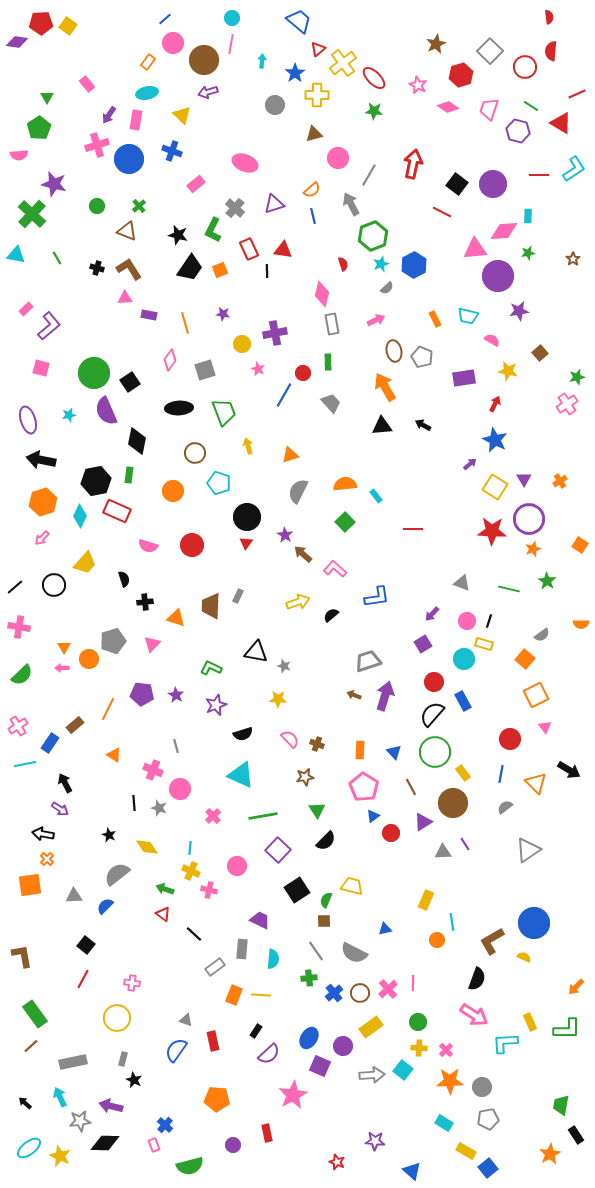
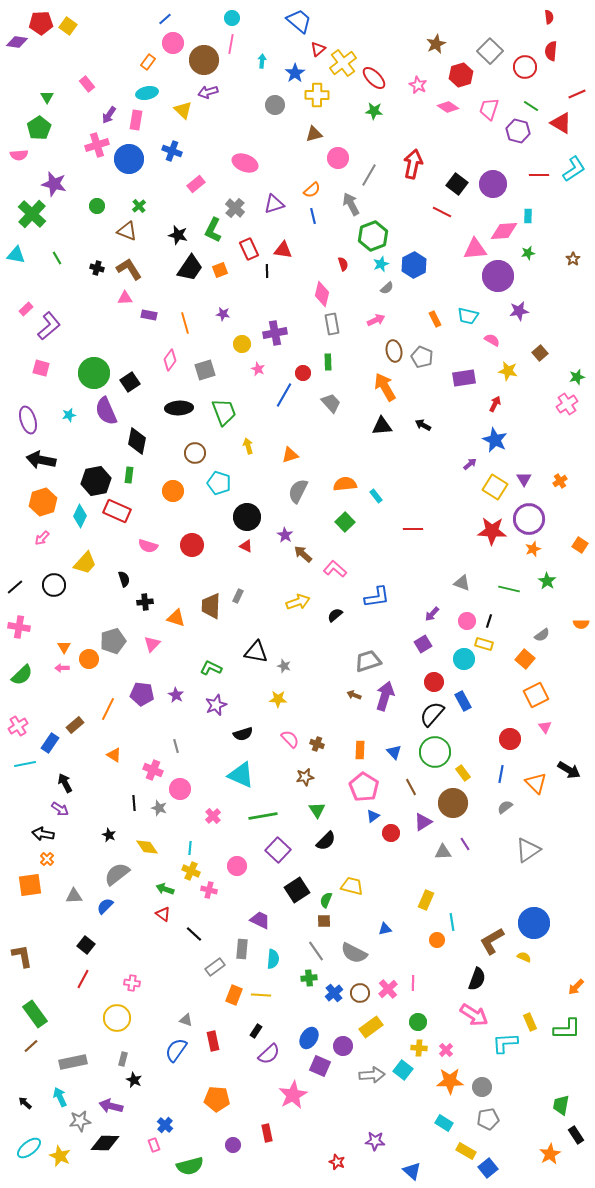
yellow triangle at (182, 115): moved 1 px right, 5 px up
red triangle at (246, 543): moved 3 px down; rotated 40 degrees counterclockwise
black semicircle at (331, 615): moved 4 px right
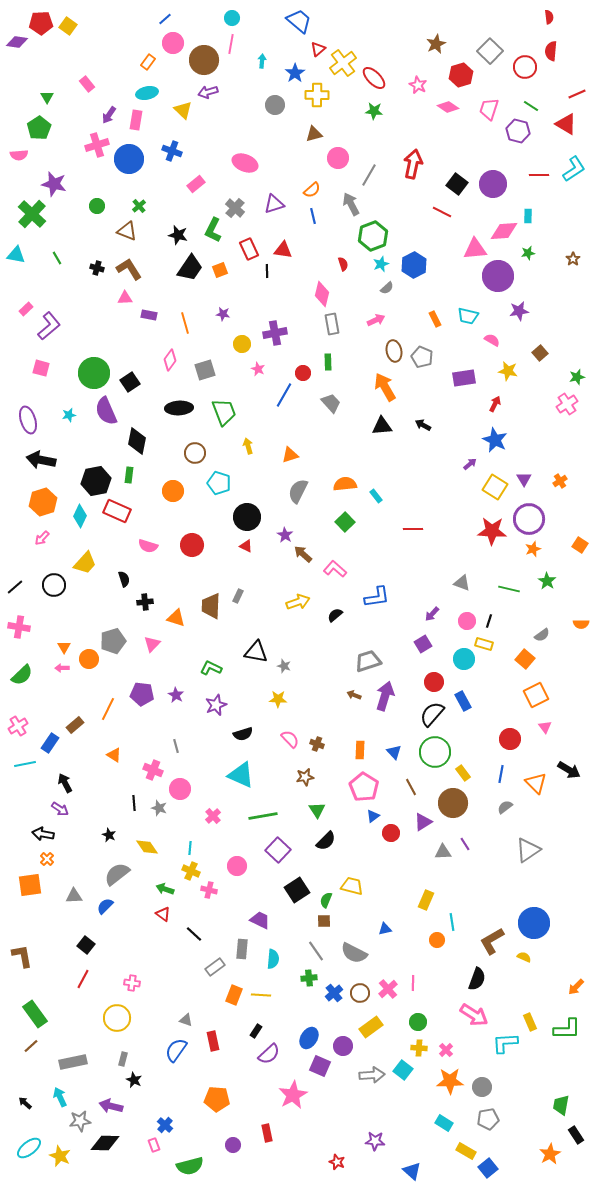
red triangle at (561, 123): moved 5 px right, 1 px down
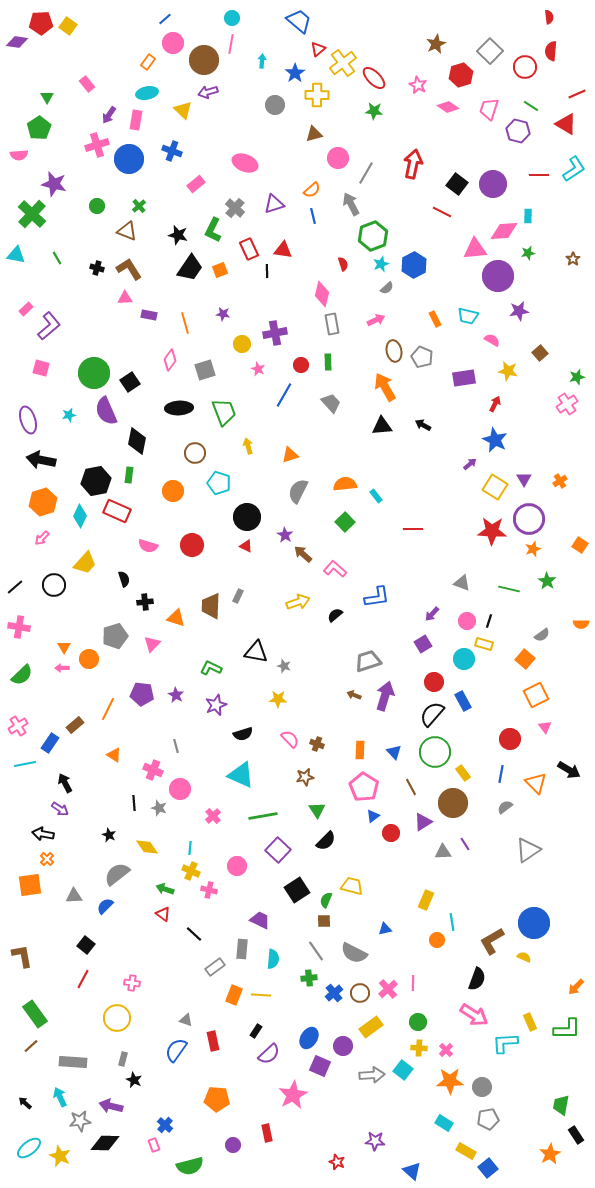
gray line at (369, 175): moved 3 px left, 2 px up
red circle at (303, 373): moved 2 px left, 8 px up
gray pentagon at (113, 641): moved 2 px right, 5 px up
gray rectangle at (73, 1062): rotated 16 degrees clockwise
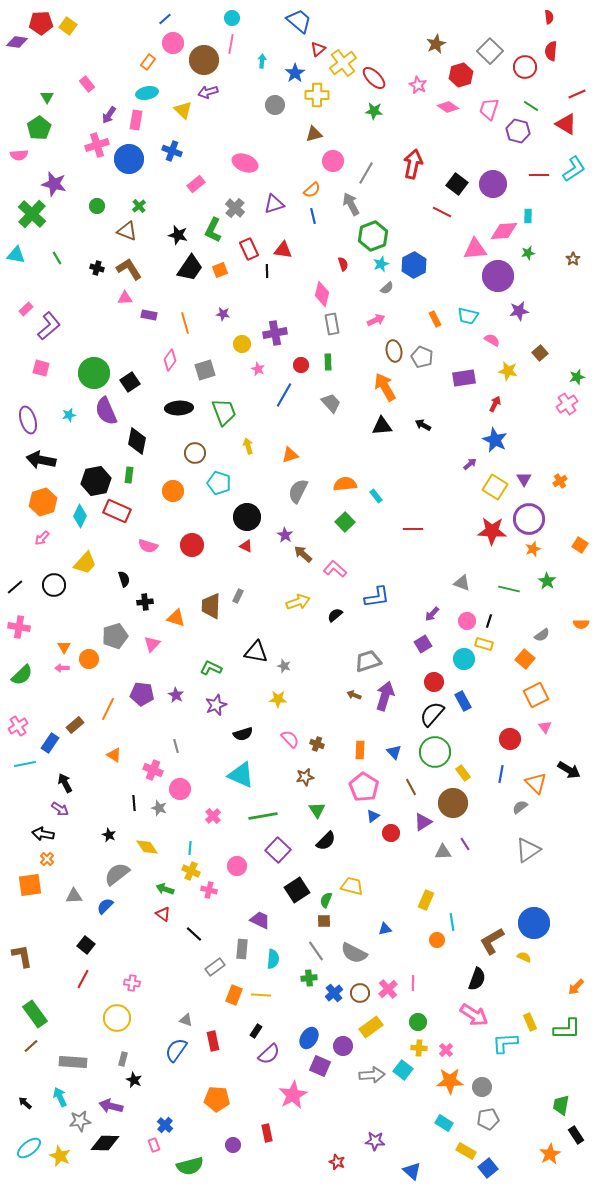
pink circle at (338, 158): moved 5 px left, 3 px down
gray semicircle at (505, 807): moved 15 px right
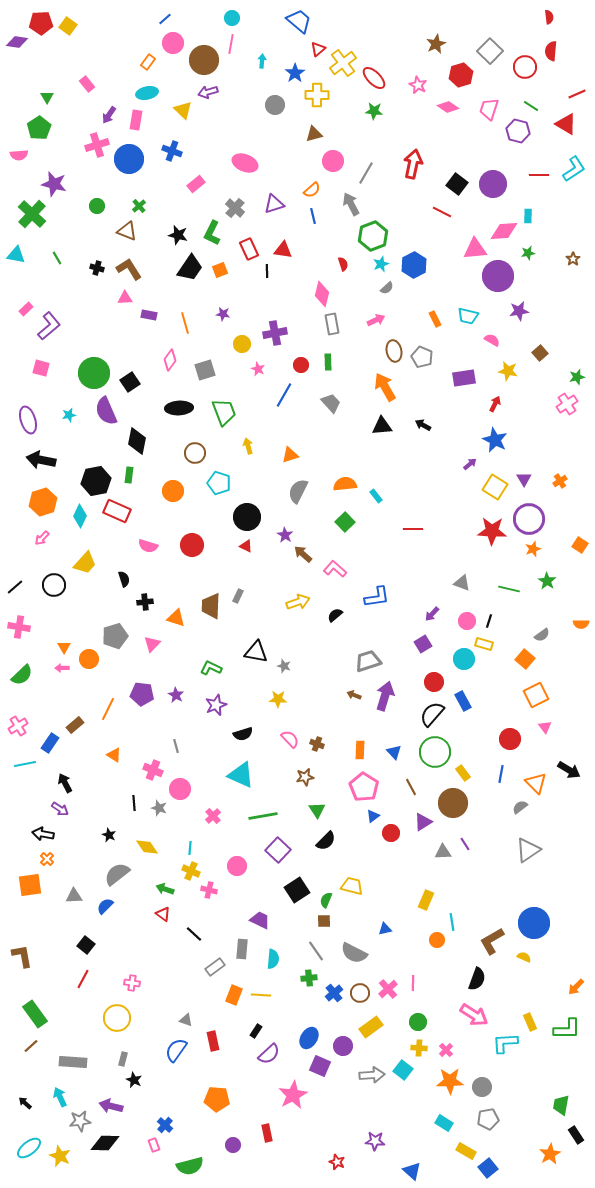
green L-shape at (213, 230): moved 1 px left, 3 px down
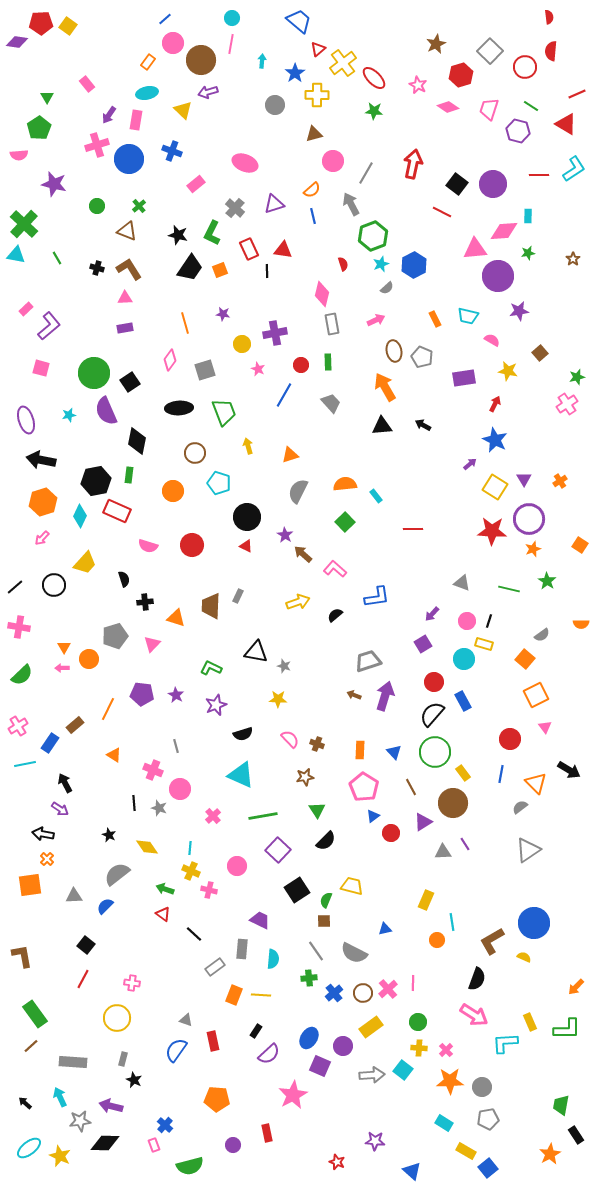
brown circle at (204, 60): moved 3 px left
green cross at (32, 214): moved 8 px left, 10 px down
purple rectangle at (149, 315): moved 24 px left, 13 px down; rotated 21 degrees counterclockwise
purple ellipse at (28, 420): moved 2 px left
brown circle at (360, 993): moved 3 px right
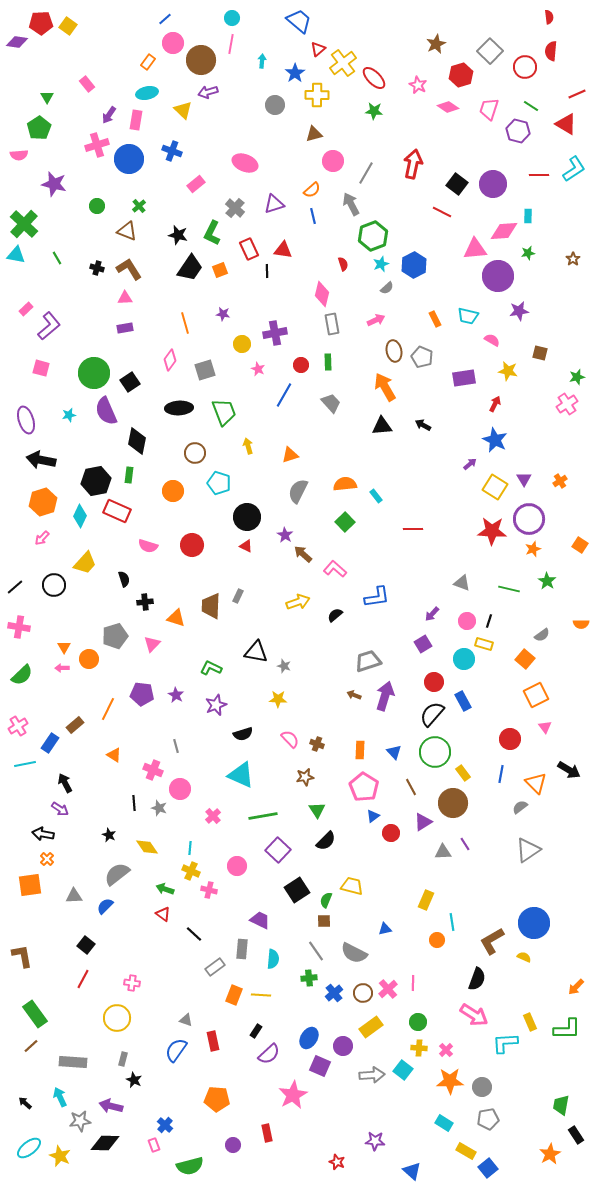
brown square at (540, 353): rotated 35 degrees counterclockwise
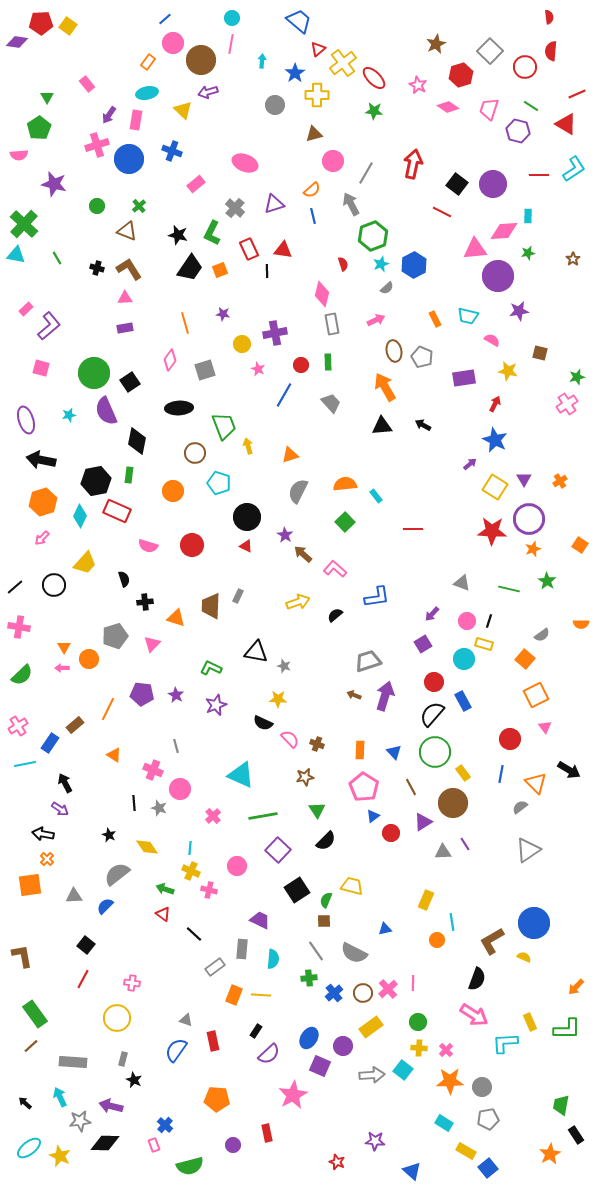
green trapezoid at (224, 412): moved 14 px down
black semicircle at (243, 734): moved 20 px right, 11 px up; rotated 42 degrees clockwise
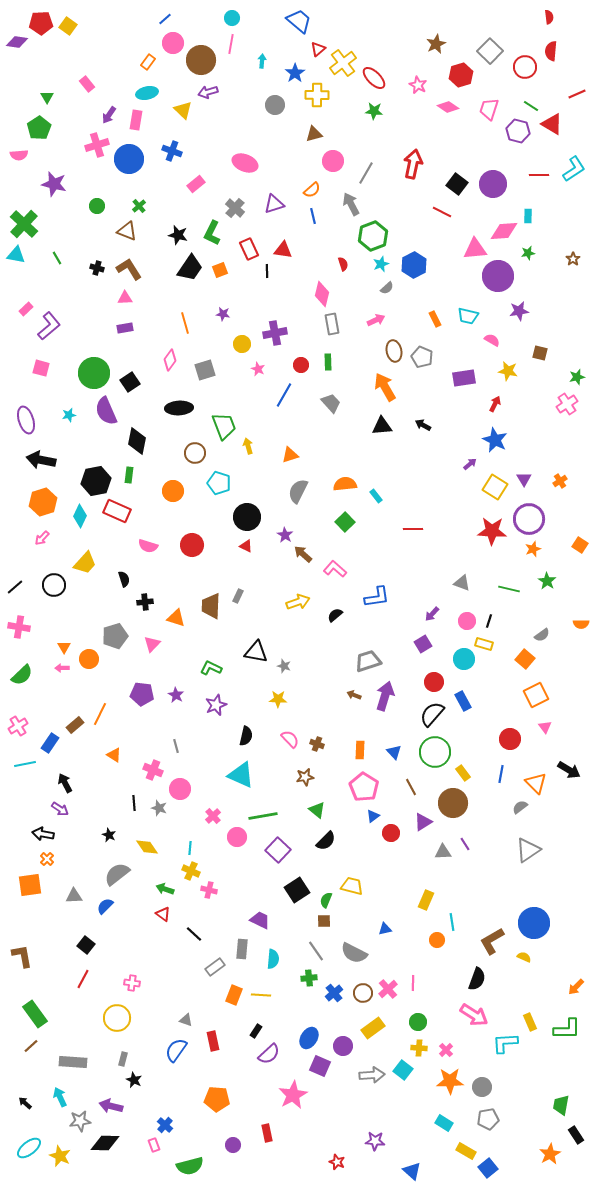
red triangle at (566, 124): moved 14 px left
orange line at (108, 709): moved 8 px left, 5 px down
black semicircle at (263, 723): moved 17 px left, 13 px down; rotated 102 degrees counterclockwise
green triangle at (317, 810): rotated 18 degrees counterclockwise
pink circle at (237, 866): moved 29 px up
yellow rectangle at (371, 1027): moved 2 px right, 1 px down
